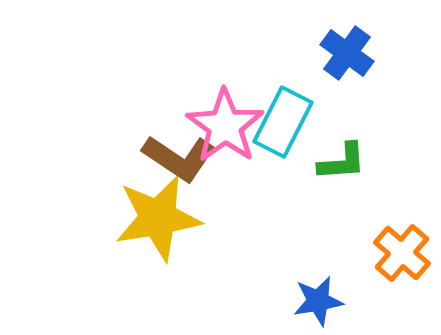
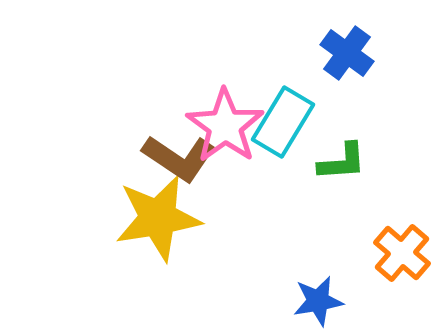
cyan rectangle: rotated 4 degrees clockwise
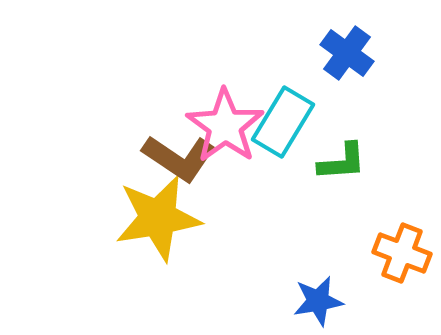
orange cross: rotated 20 degrees counterclockwise
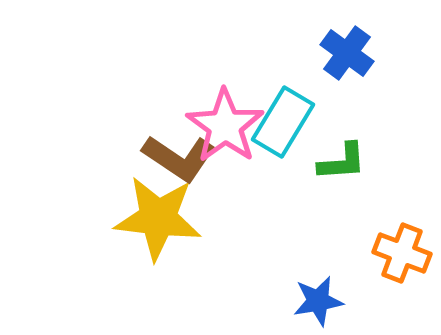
yellow star: rotated 16 degrees clockwise
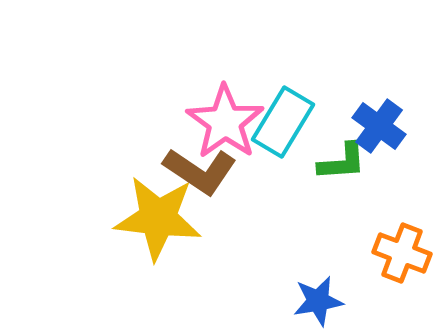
blue cross: moved 32 px right, 73 px down
pink star: moved 4 px up
brown L-shape: moved 21 px right, 13 px down
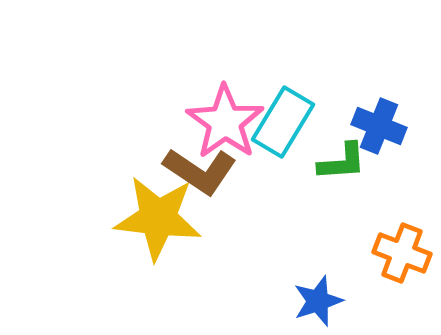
blue cross: rotated 14 degrees counterclockwise
blue star: rotated 9 degrees counterclockwise
